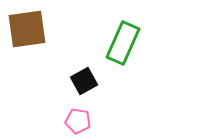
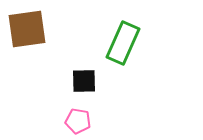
black square: rotated 28 degrees clockwise
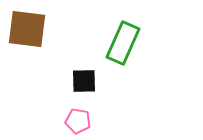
brown square: rotated 15 degrees clockwise
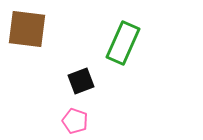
black square: moved 3 px left; rotated 20 degrees counterclockwise
pink pentagon: moved 3 px left; rotated 10 degrees clockwise
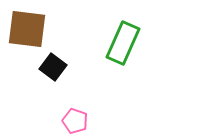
black square: moved 28 px left, 14 px up; rotated 32 degrees counterclockwise
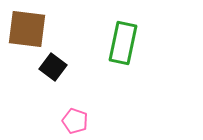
green rectangle: rotated 12 degrees counterclockwise
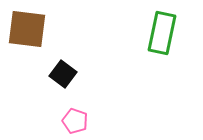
green rectangle: moved 39 px right, 10 px up
black square: moved 10 px right, 7 px down
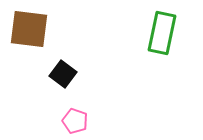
brown square: moved 2 px right
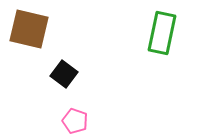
brown square: rotated 6 degrees clockwise
black square: moved 1 px right
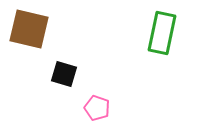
black square: rotated 20 degrees counterclockwise
pink pentagon: moved 22 px right, 13 px up
